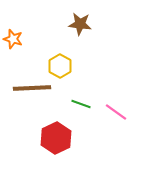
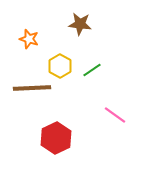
orange star: moved 16 px right
green line: moved 11 px right, 34 px up; rotated 54 degrees counterclockwise
pink line: moved 1 px left, 3 px down
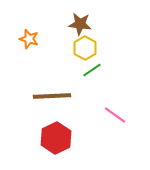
yellow hexagon: moved 25 px right, 18 px up
brown line: moved 20 px right, 8 px down
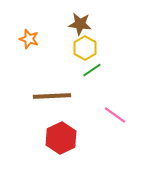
red hexagon: moved 5 px right
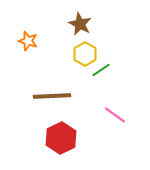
brown star: rotated 20 degrees clockwise
orange star: moved 1 px left, 2 px down
yellow hexagon: moved 6 px down
green line: moved 9 px right
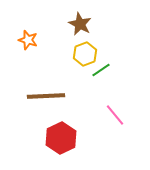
orange star: moved 1 px up
yellow hexagon: rotated 10 degrees clockwise
brown line: moved 6 px left
pink line: rotated 15 degrees clockwise
